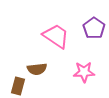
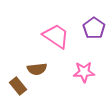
brown rectangle: rotated 54 degrees counterclockwise
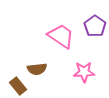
purple pentagon: moved 1 px right, 2 px up
pink trapezoid: moved 5 px right
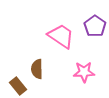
brown semicircle: rotated 96 degrees clockwise
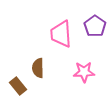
pink trapezoid: moved 2 px up; rotated 128 degrees counterclockwise
brown semicircle: moved 1 px right, 1 px up
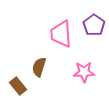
purple pentagon: moved 1 px left, 1 px up
brown semicircle: moved 1 px right, 1 px up; rotated 18 degrees clockwise
